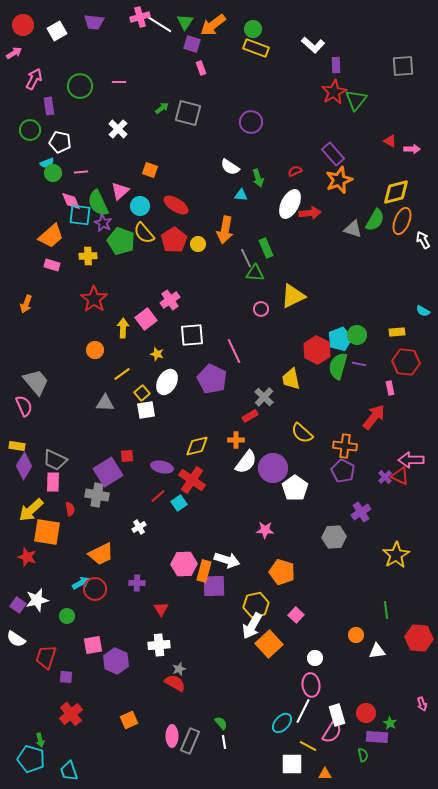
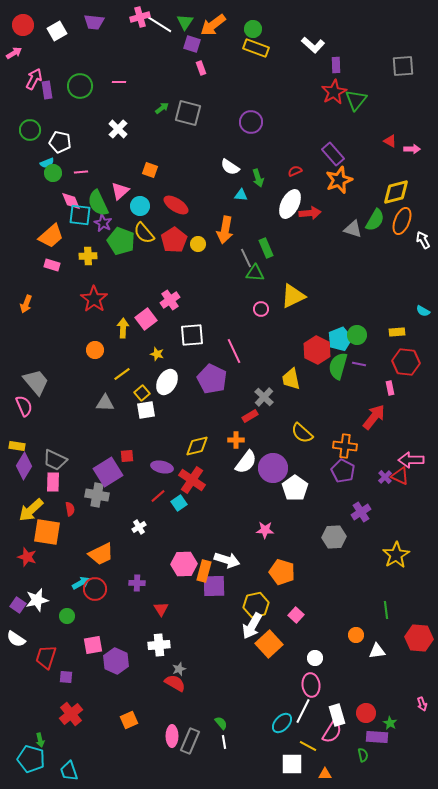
purple rectangle at (49, 106): moved 2 px left, 16 px up
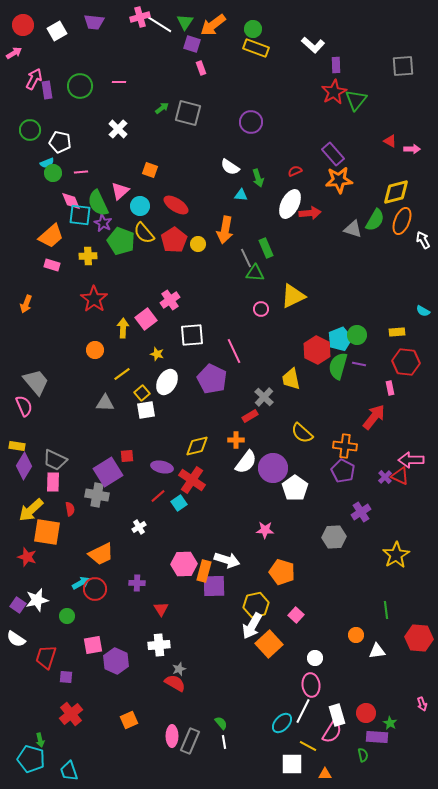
orange star at (339, 180): rotated 16 degrees clockwise
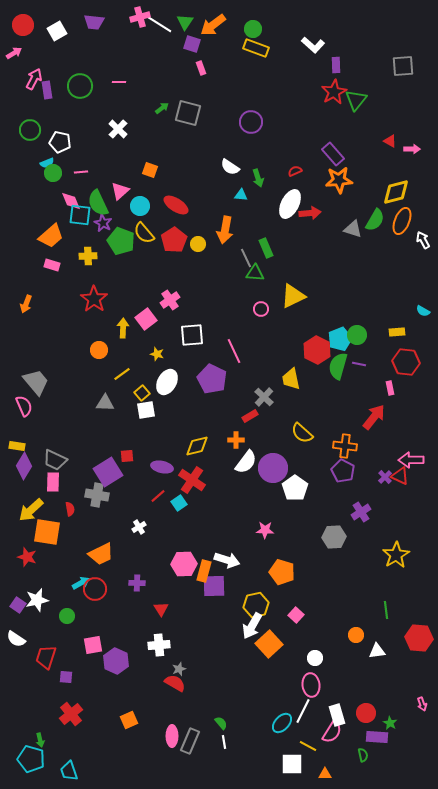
orange circle at (95, 350): moved 4 px right
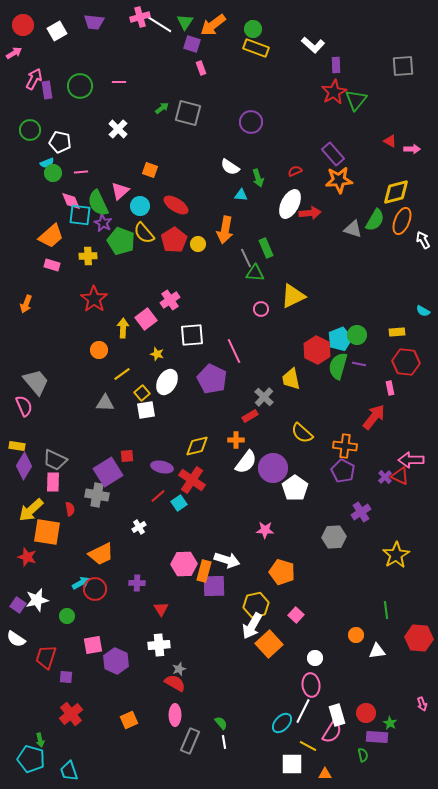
pink ellipse at (172, 736): moved 3 px right, 21 px up
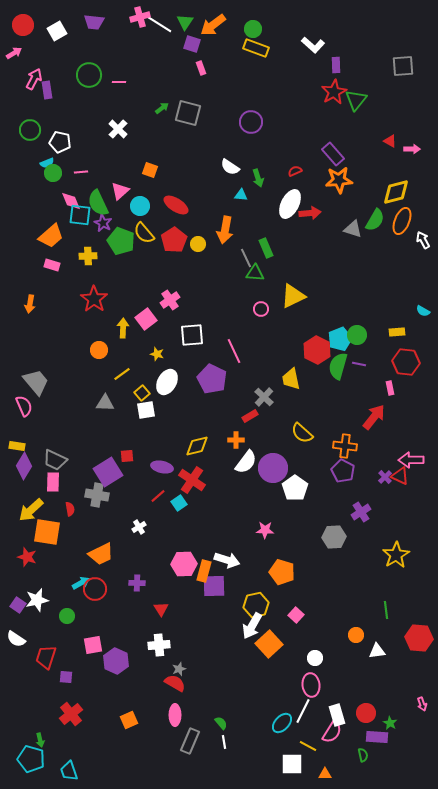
green circle at (80, 86): moved 9 px right, 11 px up
orange arrow at (26, 304): moved 4 px right; rotated 12 degrees counterclockwise
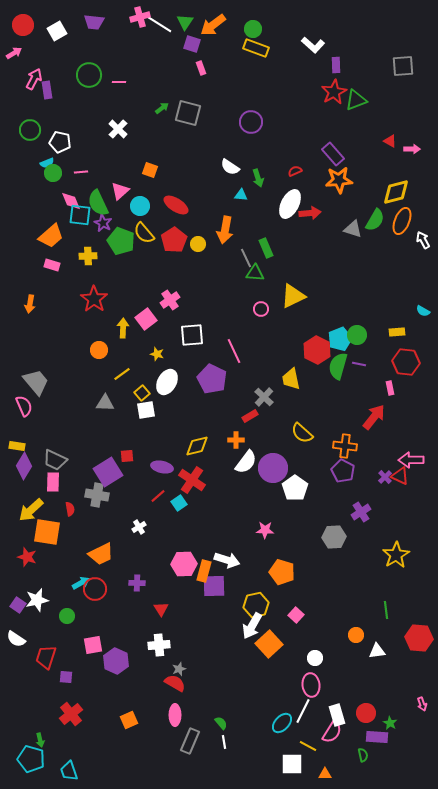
green triangle at (356, 100): rotated 30 degrees clockwise
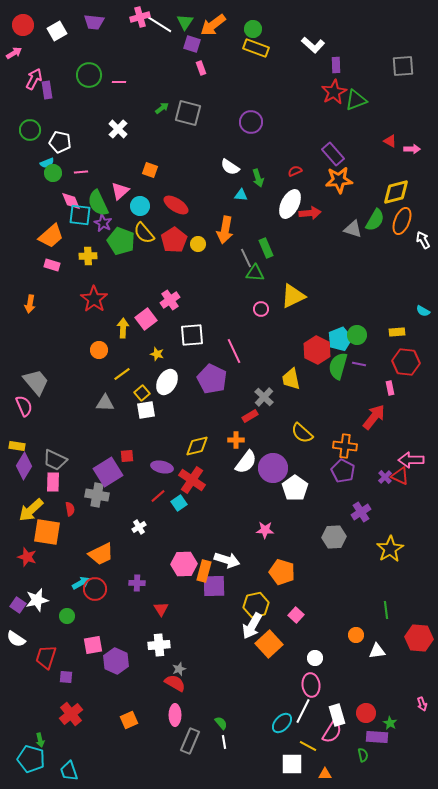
yellow star at (396, 555): moved 6 px left, 6 px up
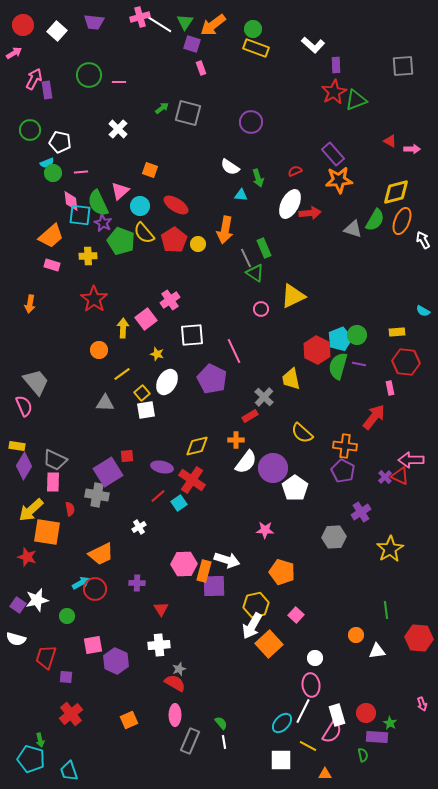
white square at (57, 31): rotated 18 degrees counterclockwise
pink diamond at (71, 201): rotated 15 degrees clockwise
green rectangle at (266, 248): moved 2 px left
green triangle at (255, 273): rotated 30 degrees clockwise
white semicircle at (16, 639): rotated 18 degrees counterclockwise
white square at (292, 764): moved 11 px left, 4 px up
